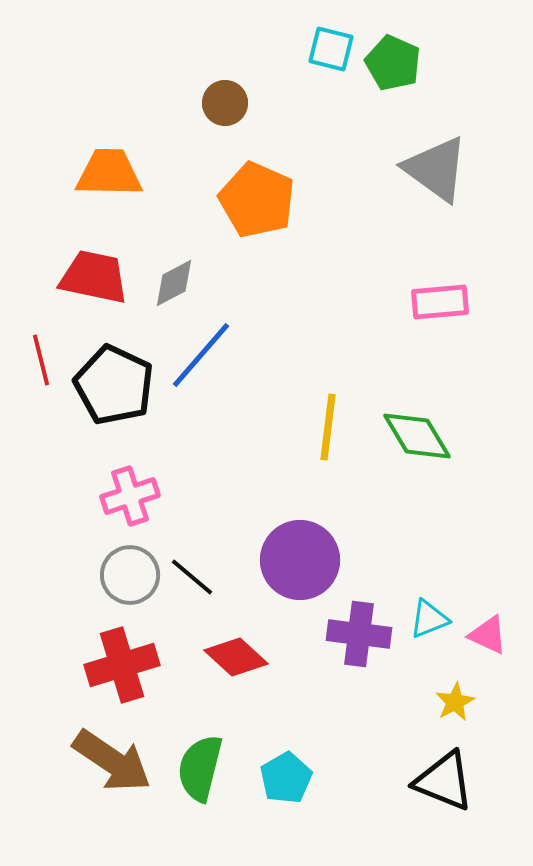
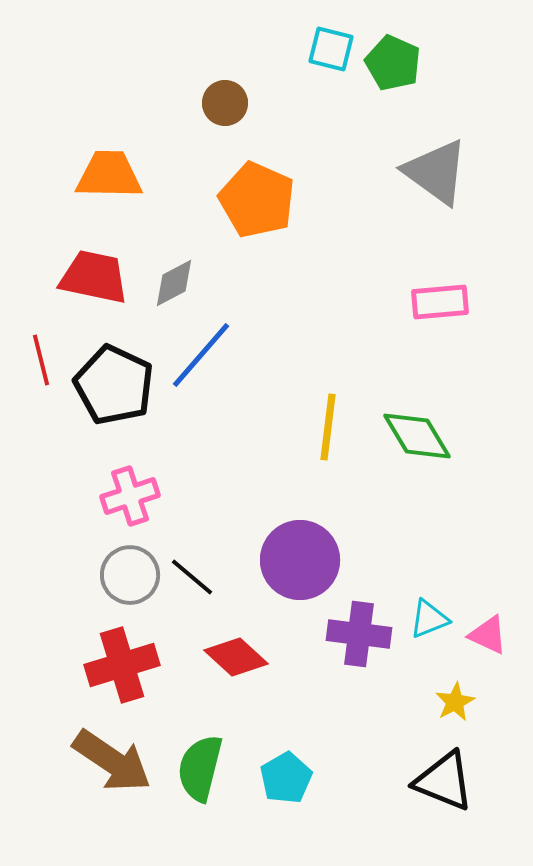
gray triangle: moved 3 px down
orange trapezoid: moved 2 px down
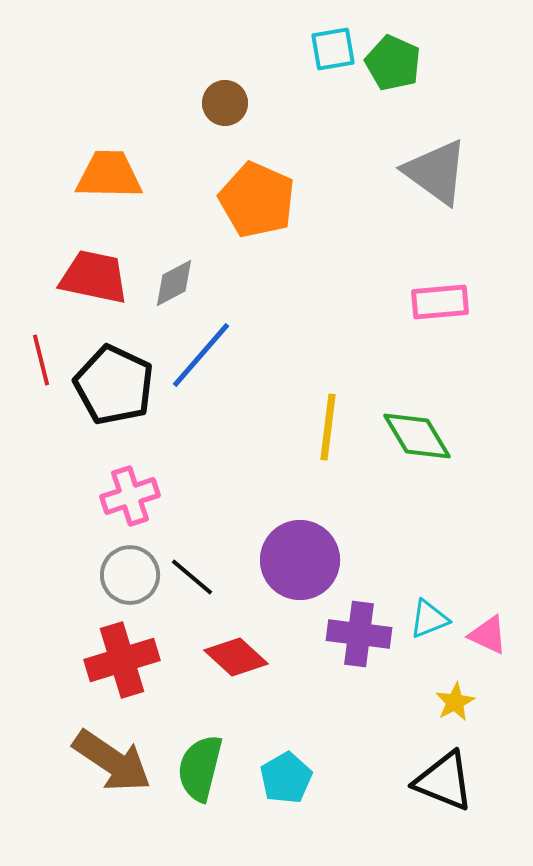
cyan square: moved 2 px right; rotated 24 degrees counterclockwise
red cross: moved 5 px up
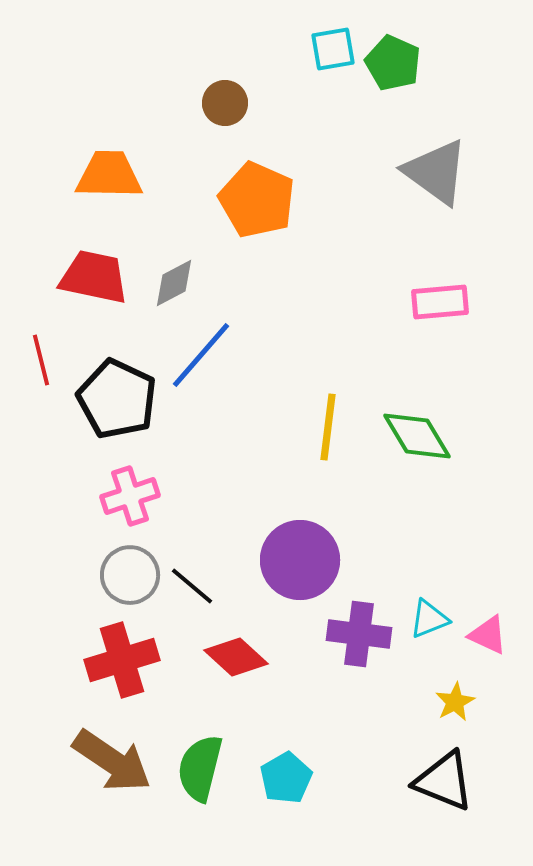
black pentagon: moved 3 px right, 14 px down
black line: moved 9 px down
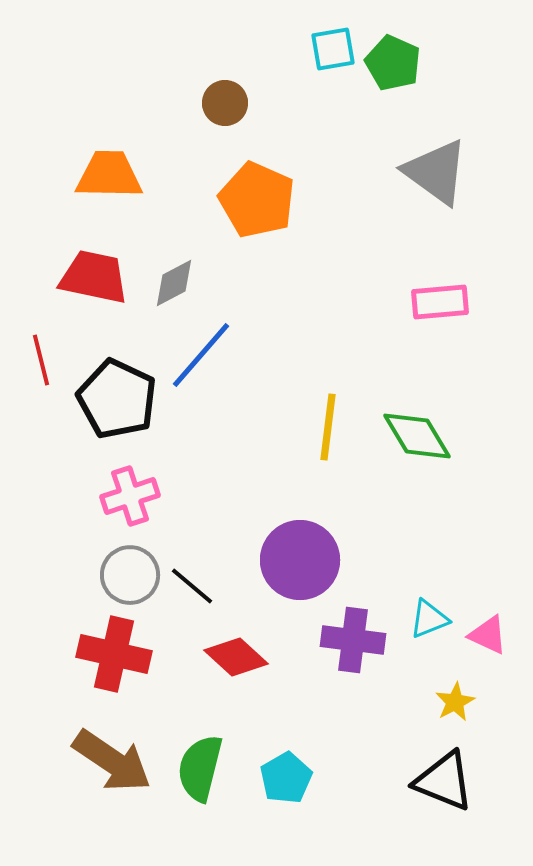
purple cross: moved 6 px left, 6 px down
red cross: moved 8 px left, 6 px up; rotated 30 degrees clockwise
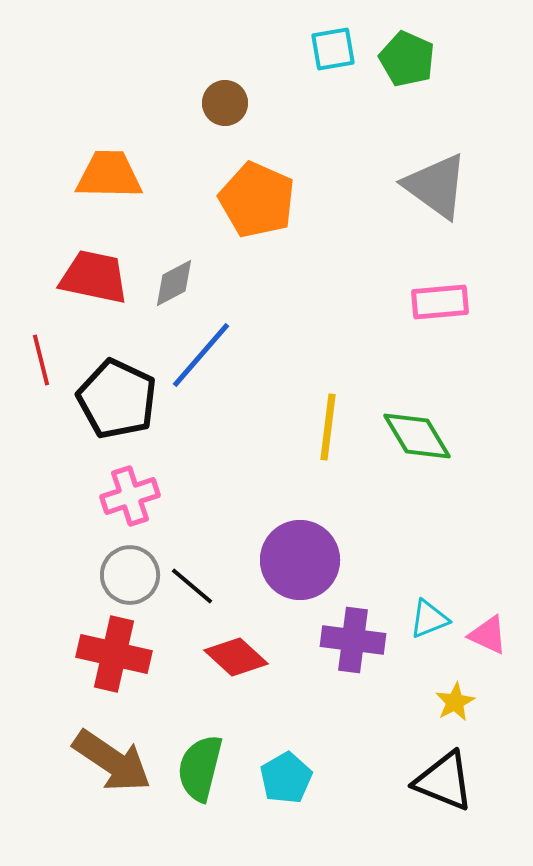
green pentagon: moved 14 px right, 4 px up
gray triangle: moved 14 px down
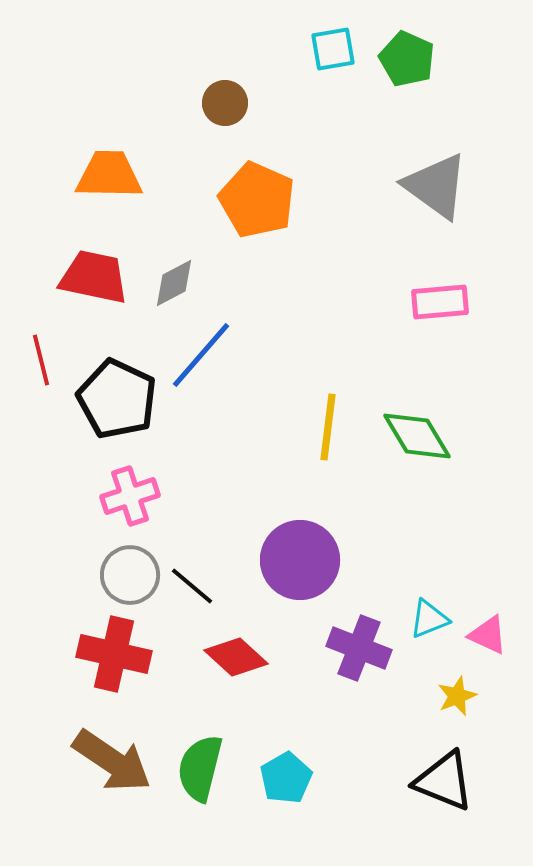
purple cross: moved 6 px right, 8 px down; rotated 14 degrees clockwise
yellow star: moved 2 px right, 6 px up; rotated 6 degrees clockwise
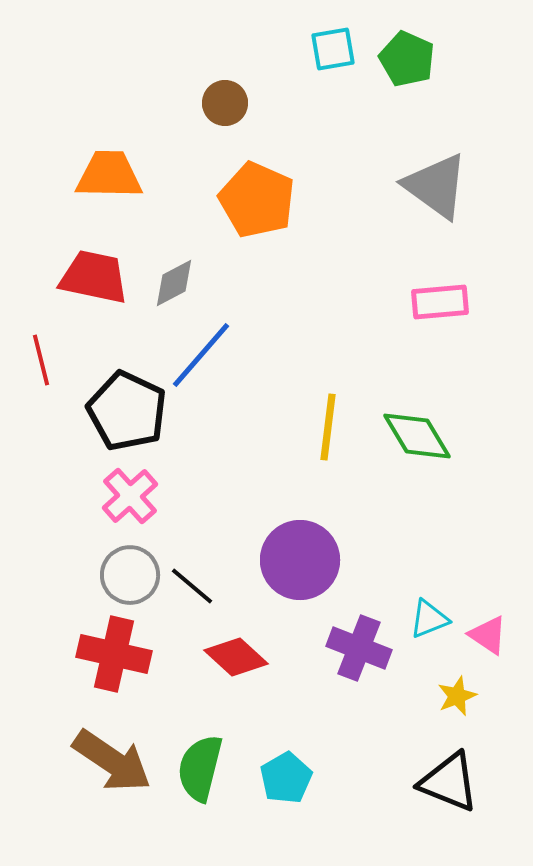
black pentagon: moved 10 px right, 12 px down
pink cross: rotated 24 degrees counterclockwise
pink triangle: rotated 9 degrees clockwise
black triangle: moved 5 px right, 1 px down
